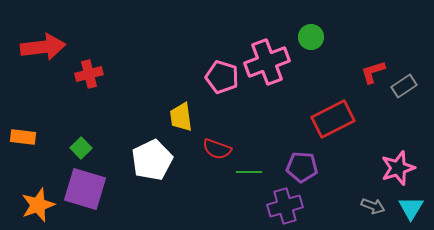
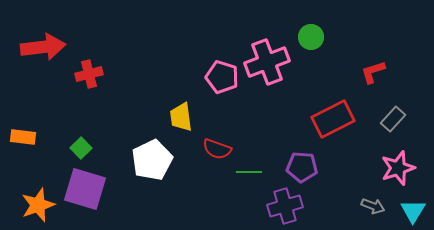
gray rectangle: moved 11 px left, 33 px down; rotated 15 degrees counterclockwise
cyan triangle: moved 2 px right, 3 px down
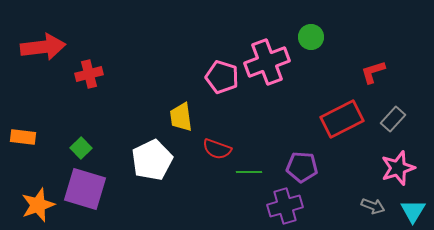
red rectangle: moved 9 px right
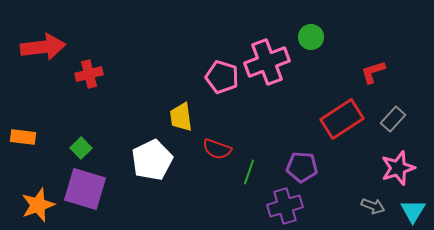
red rectangle: rotated 6 degrees counterclockwise
green line: rotated 70 degrees counterclockwise
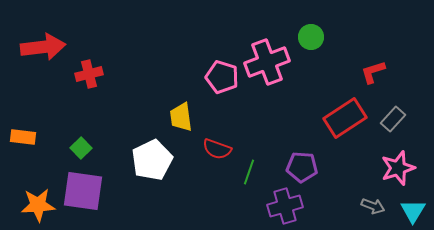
red rectangle: moved 3 px right, 1 px up
purple square: moved 2 px left, 2 px down; rotated 9 degrees counterclockwise
orange star: rotated 16 degrees clockwise
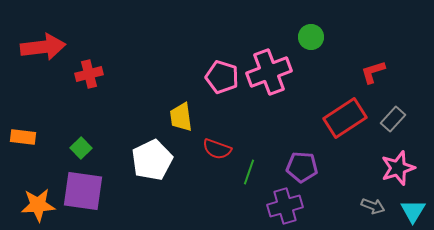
pink cross: moved 2 px right, 10 px down
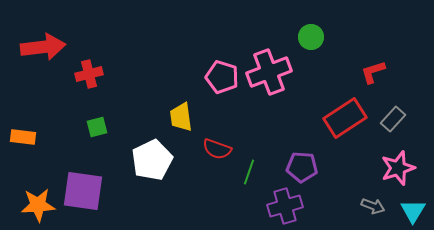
green square: moved 16 px right, 21 px up; rotated 30 degrees clockwise
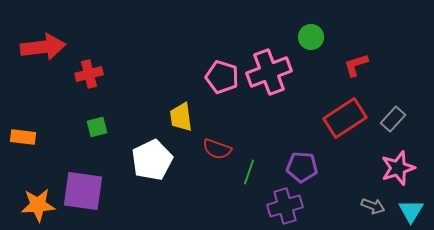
red L-shape: moved 17 px left, 7 px up
cyan triangle: moved 2 px left
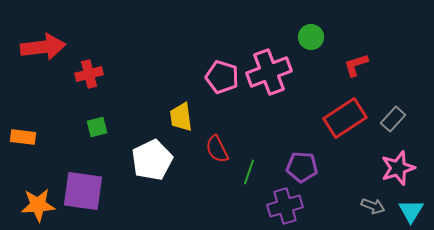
red semicircle: rotated 44 degrees clockwise
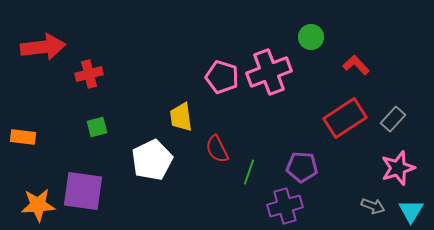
red L-shape: rotated 64 degrees clockwise
